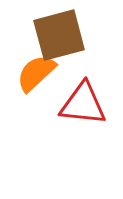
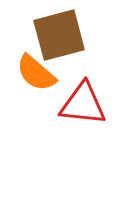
orange semicircle: rotated 96 degrees counterclockwise
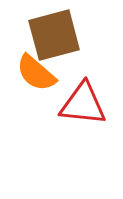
brown square: moved 5 px left
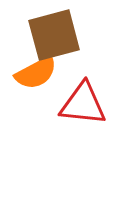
orange semicircle: rotated 69 degrees counterclockwise
